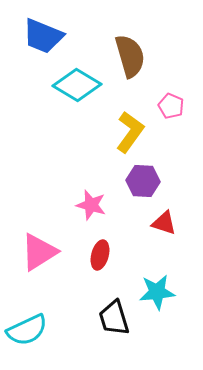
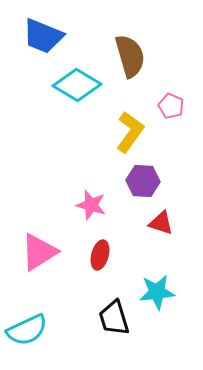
red triangle: moved 3 px left
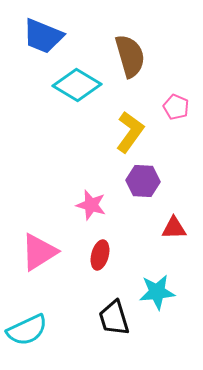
pink pentagon: moved 5 px right, 1 px down
red triangle: moved 13 px right, 5 px down; rotated 20 degrees counterclockwise
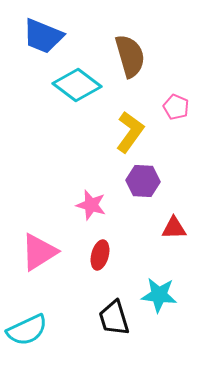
cyan diamond: rotated 6 degrees clockwise
cyan star: moved 2 px right, 3 px down; rotated 12 degrees clockwise
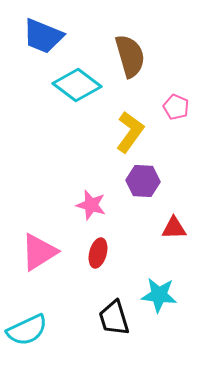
red ellipse: moved 2 px left, 2 px up
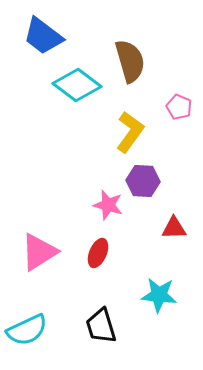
blue trapezoid: rotated 15 degrees clockwise
brown semicircle: moved 5 px down
pink pentagon: moved 3 px right
pink star: moved 17 px right
red ellipse: rotated 8 degrees clockwise
black trapezoid: moved 13 px left, 8 px down
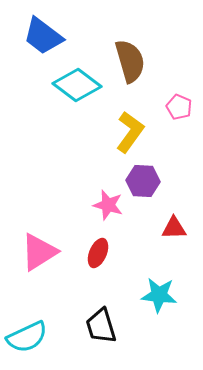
cyan semicircle: moved 7 px down
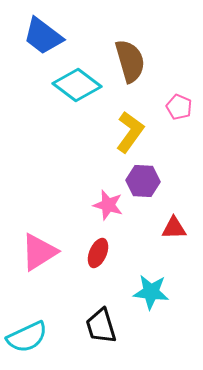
cyan star: moved 8 px left, 3 px up
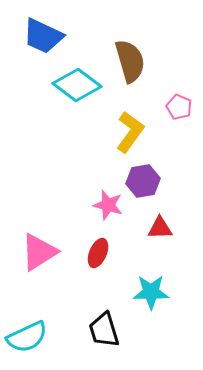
blue trapezoid: rotated 12 degrees counterclockwise
purple hexagon: rotated 12 degrees counterclockwise
red triangle: moved 14 px left
cyan star: rotated 6 degrees counterclockwise
black trapezoid: moved 3 px right, 4 px down
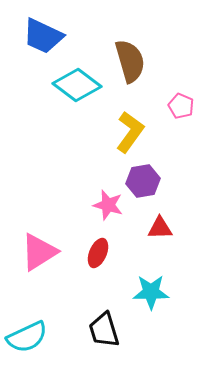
pink pentagon: moved 2 px right, 1 px up
